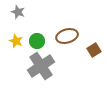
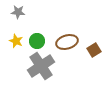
gray star: rotated 16 degrees counterclockwise
brown ellipse: moved 6 px down
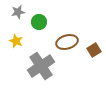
gray star: rotated 16 degrees counterclockwise
green circle: moved 2 px right, 19 px up
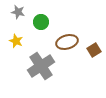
gray star: rotated 24 degrees clockwise
green circle: moved 2 px right
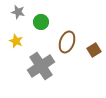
brown ellipse: rotated 55 degrees counterclockwise
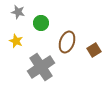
green circle: moved 1 px down
gray cross: moved 1 px down
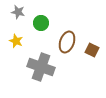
brown square: moved 2 px left; rotated 32 degrees counterclockwise
gray cross: rotated 36 degrees counterclockwise
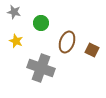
gray star: moved 4 px left
gray cross: moved 1 px down
